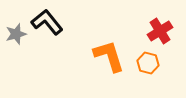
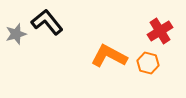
orange L-shape: rotated 45 degrees counterclockwise
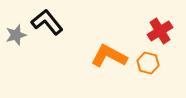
gray star: moved 1 px down
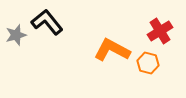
orange L-shape: moved 3 px right, 6 px up
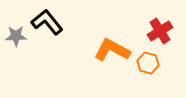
gray star: moved 1 px down; rotated 15 degrees clockwise
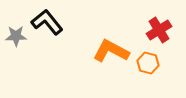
red cross: moved 1 px left, 1 px up
orange L-shape: moved 1 px left, 1 px down
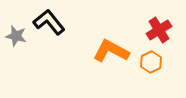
black L-shape: moved 2 px right
gray star: rotated 15 degrees clockwise
orange hexagon: moved 3 px right, 1 px up; rotated 20 degrees clockwise
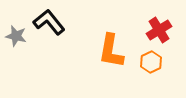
orange L-shape: rotated 108 degrees counterclockwise
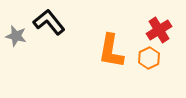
orange hexagon: moved 2 px left, 4 px up
